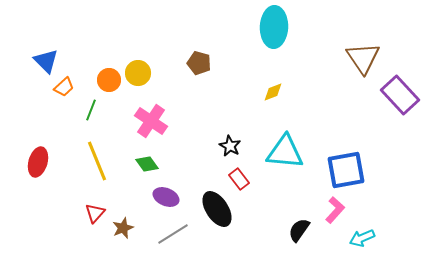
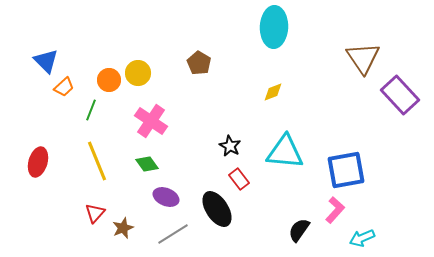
brown pentagon: rotated 15 degrees clockwise
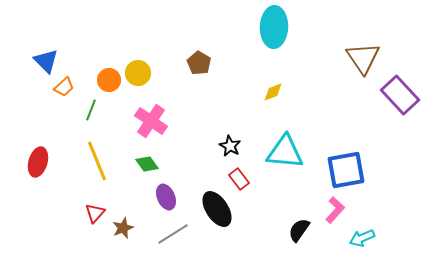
purple ellipse: rotated 45 degrees clockwise
